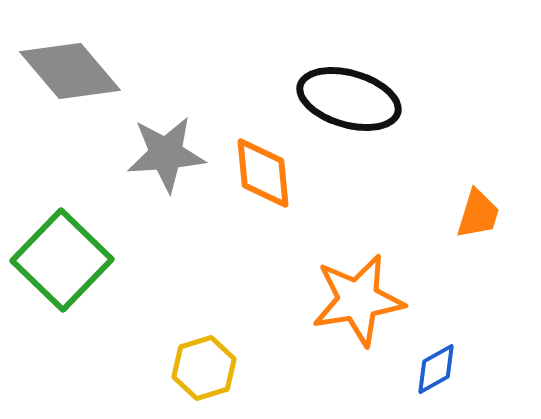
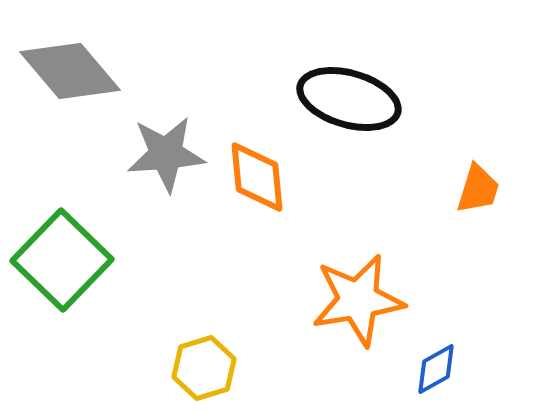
orange diamond: moved 6 px left, 4 px down
orange trapezoid: moved 25 px up
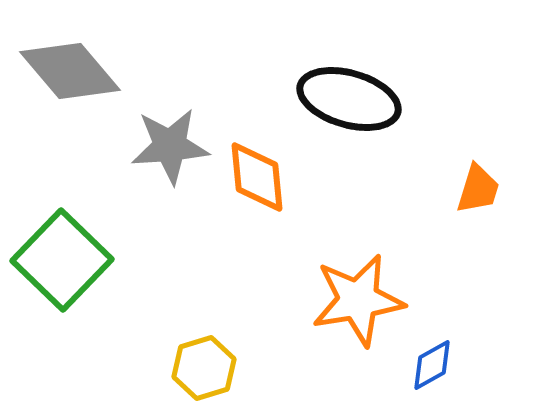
gray star: moved 4 px right, 8 px up
blue diamond: moved 4 px left, 4 px up
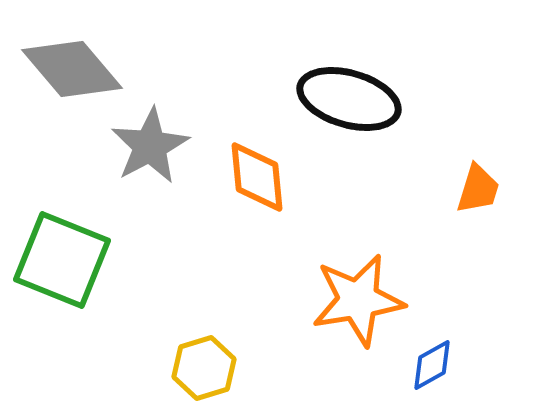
gray diamond: moved 2 px right, 2 px up
gray star: moved 20 px left; rotated 24 degrees counterclockwise
green square: rotated 22 degrees counterclockwise
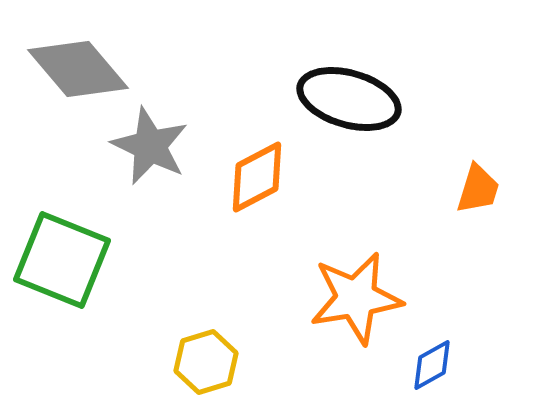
gray diamond: moved 6 px right
gray star: rotated 18 degrees counterclockwise
orange diamond: rotated 68 degrees clockwise
orange star: moved 2 px left, 2 px up
yellow hexagon: moved 2 px right, 6 px up
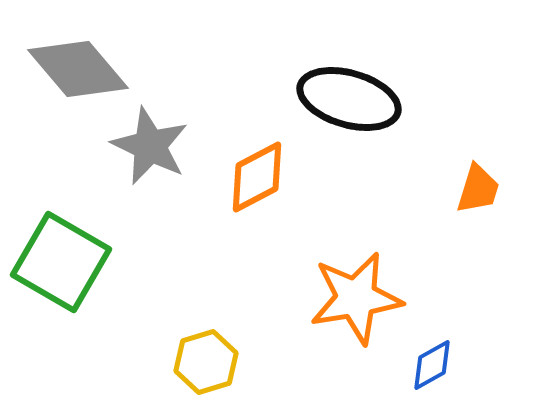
green square: moved 1 px left, 2 px down; rotated 8 degrees clockwise
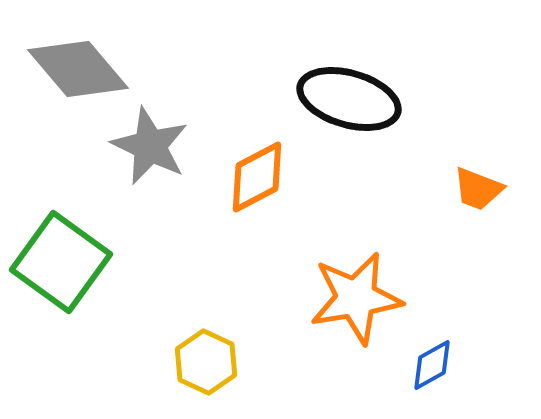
orange trapezoid: rotated 94 degrees clockwise
green square: rotated 6 degrees clockwise
yellow hexagon: rotated 18 degrees counterclockwise
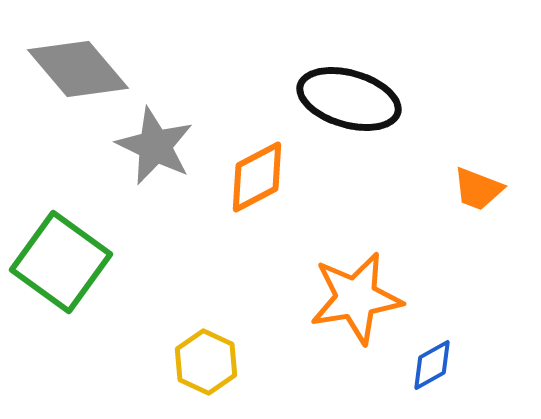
gray star: moved 5 px right
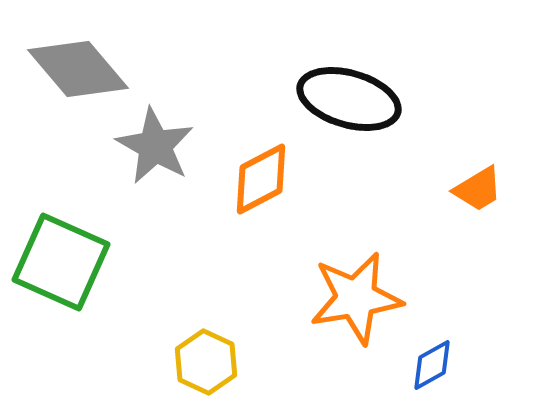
gray star: rotated 4 degrees clockwise
orange diamond: moved 4 px right, 2 px down
orange trapezoid: rotated 52 degrees counterclockwise
green square: rotated 12 degrees counterclockwise
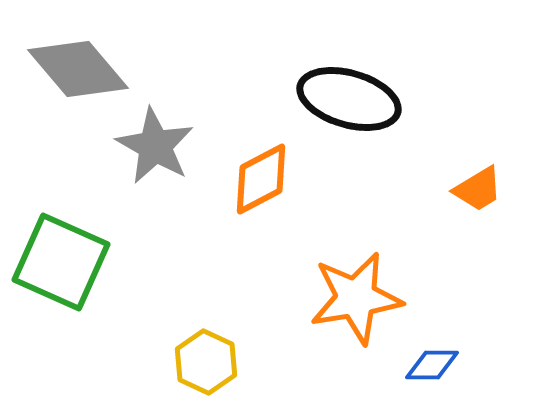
blue diamond: rotated 30 degrees clockwise
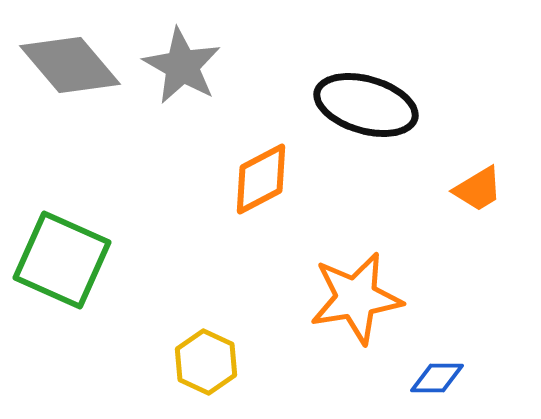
gray diamond: moved 8 px left, 4 px up
black ellipse: moved 17 px right, 6 px down
gray star: moved 27 px right, 80 px up
green square: moved 1 px right, 2 px up
blue diamond: moved 5 px right, 13 px down
